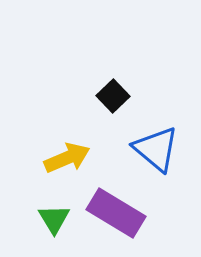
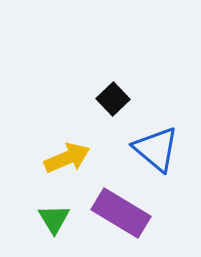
black square: moved 3 px down
purple rectangle: moved 5 px right
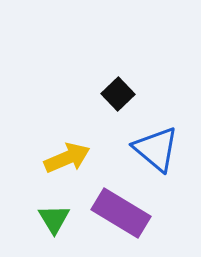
black square: moved 5 px right, 5 px up
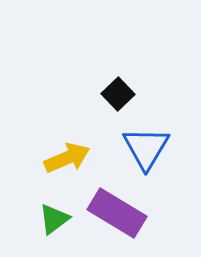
blue triangle: moved 10 px left, 1 px up; rotated 21 degrees clockwise
purple rectangle: moved 4 px left
green triangle: rotated 24 degrees clockwise
